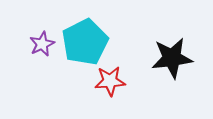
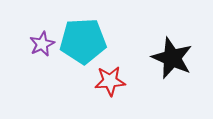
cyan pentagon: moved 2 px left, 1 px up; rotated 24 degrees clockwise
black star: rotated 30 degrees clockwise
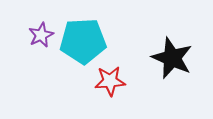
purple star: moved 1 px left, 9 px up
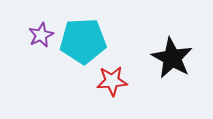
black star: rotated 6 degrees clockwise
red star: moved 2 px right
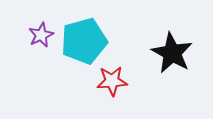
cyan pentagon: moved 1 px right; rotated 12 degrees counterclockwise
black star: moved 5 px up
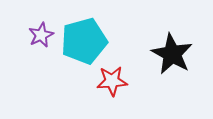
black star: moved 1 px down
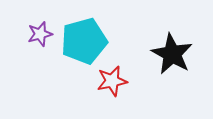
purple star: moved 1 px left, 1 px up; rotated 10 degrees clockwise
red star: rotated 8 degrees counterclockwise
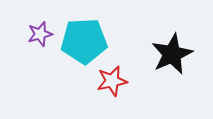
cyan pentagon: rotated 12 degrees clockwise
black star: rotated 18 degrees clockwise
